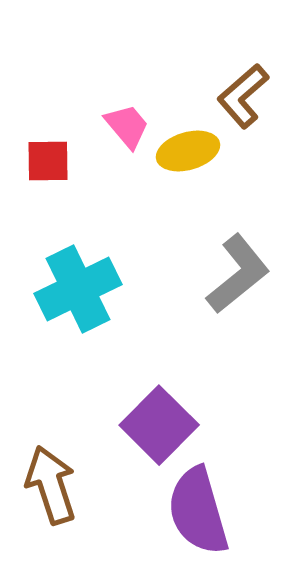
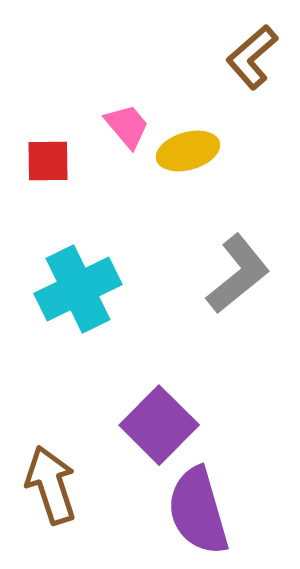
brown L-shape: moved 9 px right, 39 px up
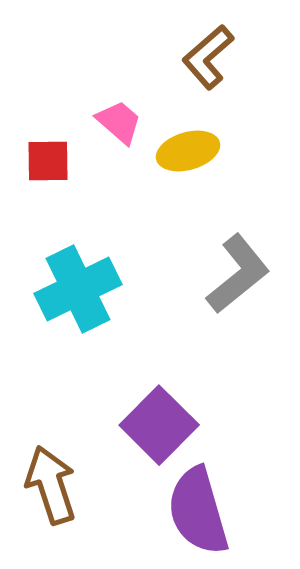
brown L-shape: moved 44 px left
pink trapezoid: moved 8 px left, 4 px up; rotated 9 degrees counterclockwise
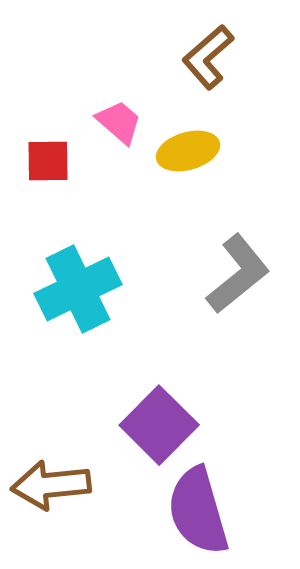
brown arrow: rotated 78 degrees counterclockwise
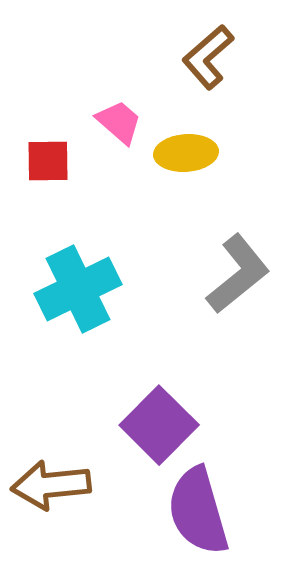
yellow ellipse: moved 2 px left, 2 px down; rotated 12 degrees clockwise
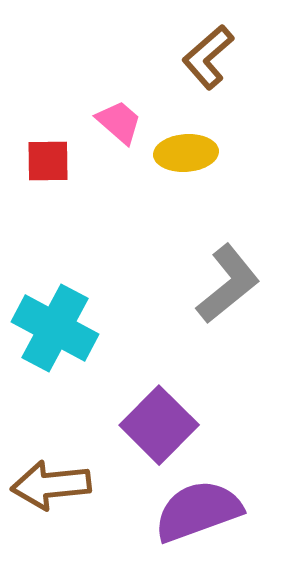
gray L-shape: moved 10 px left, 10 px down
cyan cross: moved 23 px left, 39 px down; rotated 36 degrees counterclockwise
purple semicircle: rotated 86 degrees clockwise
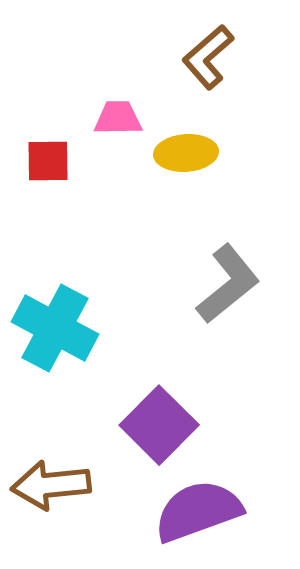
pink trapezoid: moved 1 px left, 4 px up; rotated 42 degrees counterclockwise
